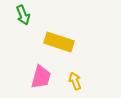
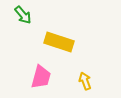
green arrow: rotated 18 degrees counterclockwise
yellow arrow: moved 10 px right
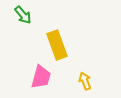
yellow rectangle: moved 2 px left, 3 px down; rotated 52 degrees clockwise
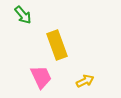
pink trapezoid: rotated 40 degrees counterclockwise
yellow arrow: rotated 84 degrees clockwise
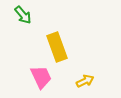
yellow rectangle: moved 2 px down
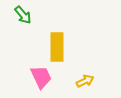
yellow rectangle: rotated 20 degrees clockwise
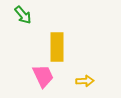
pink trapezoid: moved 2 px right, 1 px up
yellow arrow: rotated 24 degrees clockwise
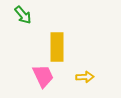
yellow arrow: moved 4 px up
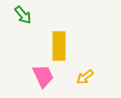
yellow rectangle: moved 2 px right, 1 px up
yellow arrow: rotated 144 degrees clockwise
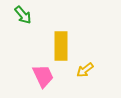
yellow rectangle: moved 2 px right
yellow arrow: moved 7 px up
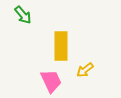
pink trapezoid: moved 8 px right, 5 px down
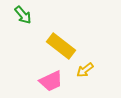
yellow rectangle: rotated 52 degrees counterclockwise
pink trapezoid: rotated 90 degrees clockwise
